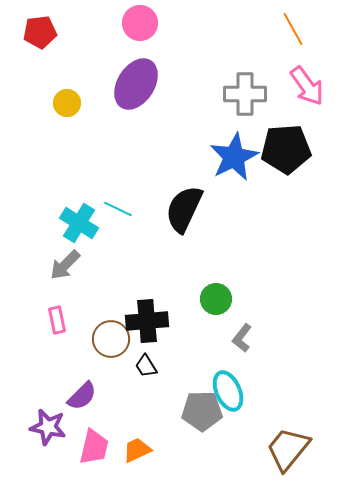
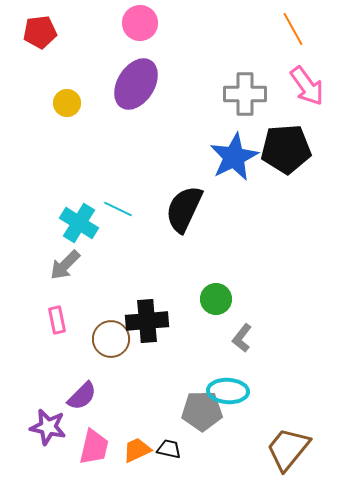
black trapezoid: moved 23 px right, 83 px down; rotated 135 degrees clockwise
cyan ellipse: rotated 63 degrees counterclockwise
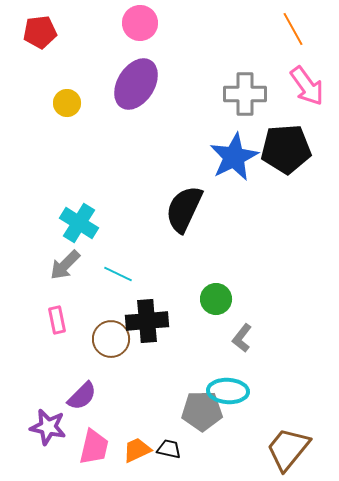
cyan line: moved 65 px down
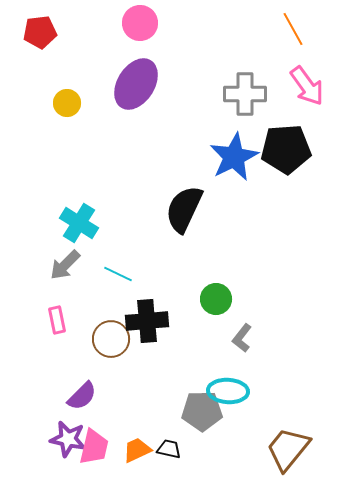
purple star: moved 20 px right, 12 px down
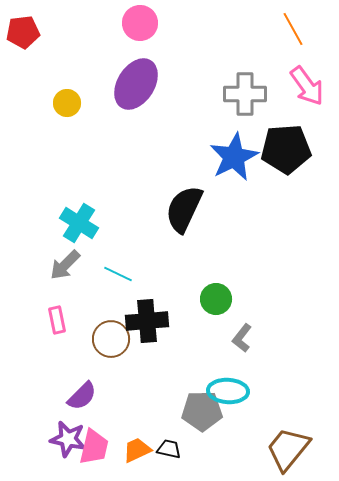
red pentagon: moved 17 px left
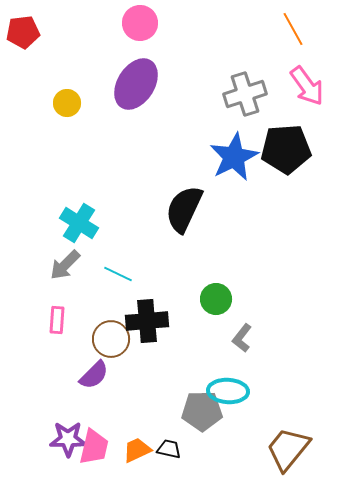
gray cross: rotated 18 degrees counterclockwise
pink rectangle: rotated 16 degrees clockwise
purple semicircle: moved 12 px right, 21 px up
purple star: rotated 12 degrees counterclockwise
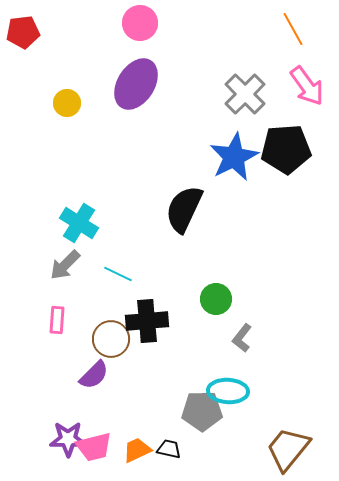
gray cross: rotated 27 degrees counterclockwise
pink trapezoid: rotated 63 degrees clockwise
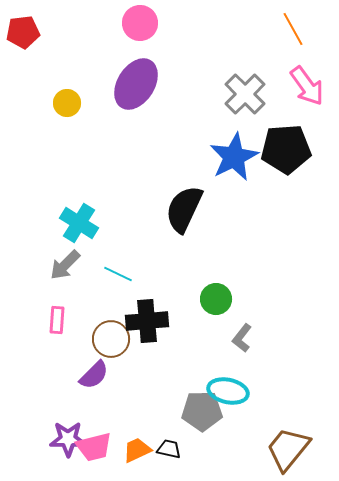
cyan ellipse: rotated 9 degrees clockwise
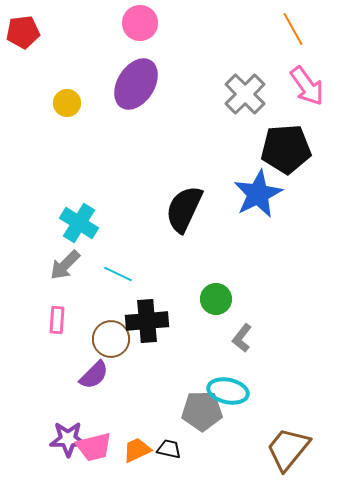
blue star: moved 24 px right, 37 px down
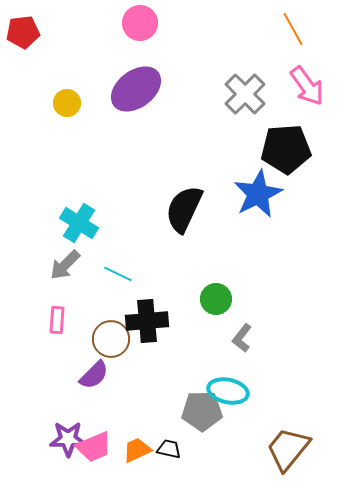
purple ellipse: moved 5 px down; rotated 21 degrees clockwise
pink trapezoid: rotated 9 degrees counterclockwise
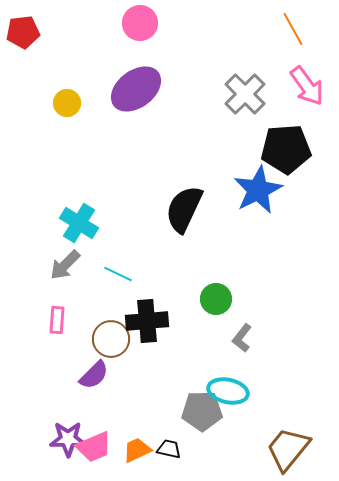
blue star: moved 4 px up
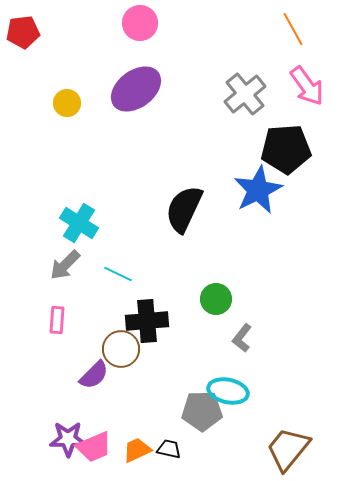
gray cross: rotated 6 degrees clockwise
brown circle: moved 10 px right, 10 px down
